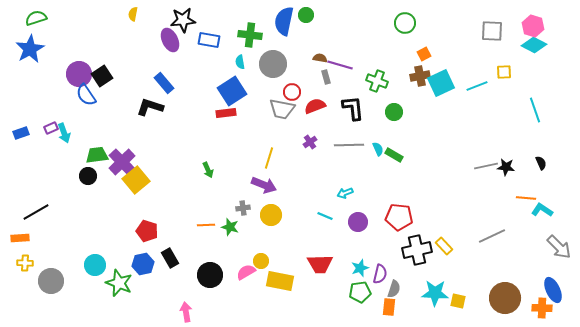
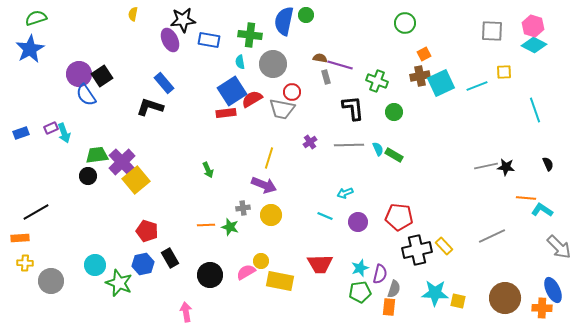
red semicircle at (315, 106): moved 63 px left, 7 px up; rotated 10 degrees counterclockwise
black semicircle at (541, 163): moved 7 px right, 1 px down
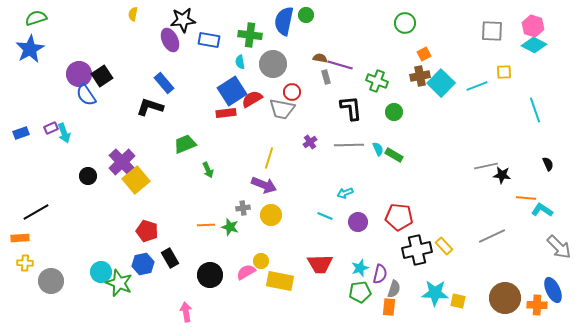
cyan square at (441, 83): rotated 20 degrees counterclockwise
black L-shape at (353, 108): moved 2 px left
green trapezoid at (97, 155): moved 88 px right, 11 px up; rotated 15 degrees counterclockwise
black star at (506, 167): moved 4 px left, 8 px down
cyan circle at (95, 265): moved 6 px right, 7 px down
orange cross at (542, 308): moved 5 px left, 3 px up
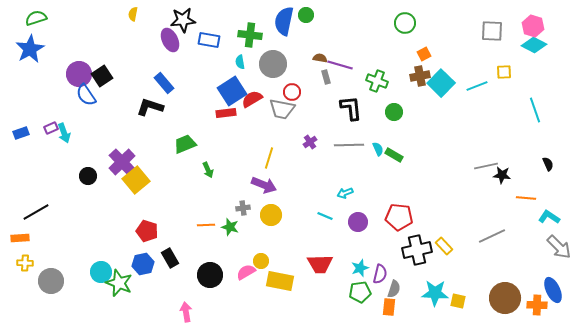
cyan L-shape at (542, 210): moved 7 px right, 7 px down
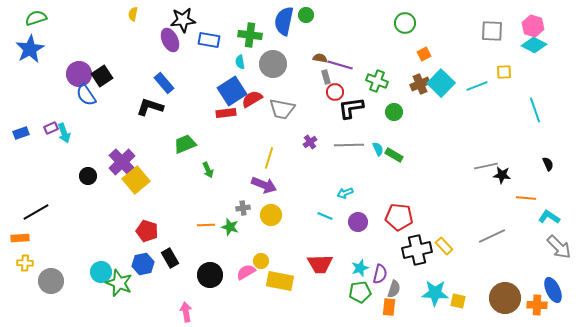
brown cross at (420, 76): moved 8 px down; rotated 12 degrees counterclockwise
red circle at (292, 92): moved 43 px right
black L-shape at (351, 108): rotated 92 degrees counterclockwise
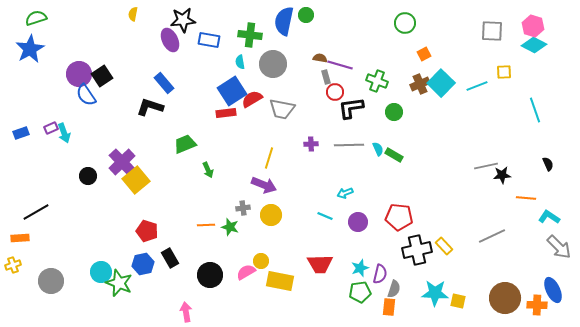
purple cross at (310, 142): moved 1 px right, 2 px down; rotated 32 degrees clockwise
black star at (502, 175): rotated 12 degrees counterclockwise
yellow cross at (25, 263): moved 12 px left, 2 px down; rotated 21 degrees counterclockwise
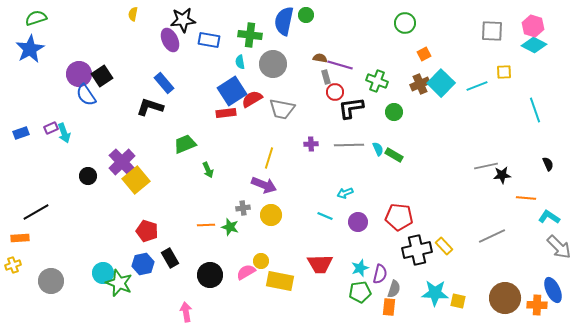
cyan circle at (101, 272): moved 2 px right, 1 px down
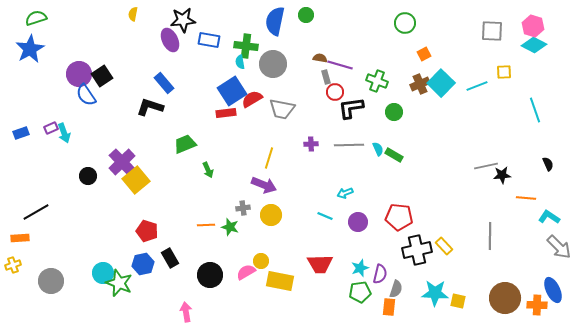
blue semicircle at (284, 21): moved 9 px left
green cross at (250, 35): moved 4 px left, 11 px down
gray line at (492, 236): moved 2 px left; rotated 64 degrees counterclockwise
gray semicircle at (394, 289): moved 2 px right
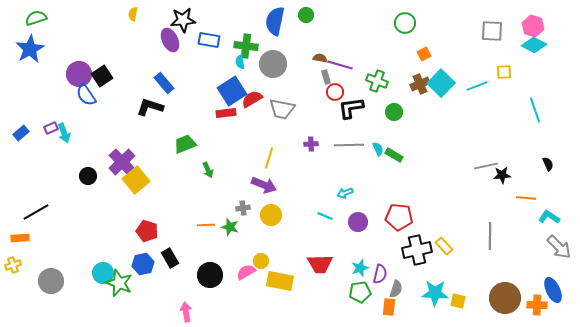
blue rectangle at (21, 133): rotated 21 degrees counterclockwise
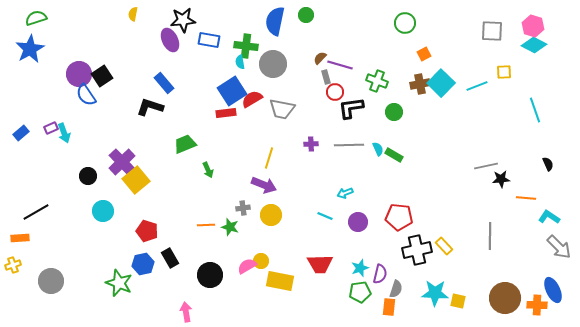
brown semicircle at (320, 58): rotated 56 degrees counterclockwise
brown cross at (420, 84): rotated 12 degrees clockwise
black star at (502, 175): moved 1 px left, 4 px down
pink semicircle at (246, 272): moved 1 px right, 6 px up
cyan circle at (103, 273): moved 62 px up
